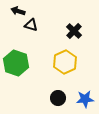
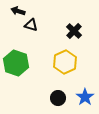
blue star: moved 2 px up; rotated 30 degrees counterclockwise
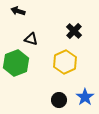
black triangle: moved 14 px down
green hexagon: rotated 20 degrees clockwise
black circle: moved 1 px right, 2 px down
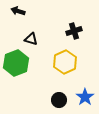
black cross: rotated 28 degrees clockwise
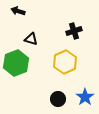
black circle: moved 1 px left, 1 px up
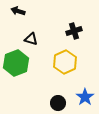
black circle: moved 4 px down
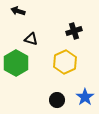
green hexagon: rotated 10 degrees counterclockwise
black circle: moved 1 px left, 3 px up
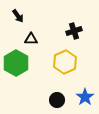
black arrow: moved 5 px down; rotated 144 degrees counterclockwise
black triangle: rotated 16 degrees counterclockwise
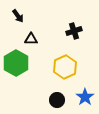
yellow hexagon: moved 5 px down
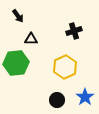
green hexagon: rotated 25 degrees clockwise
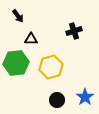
yellow hexagon: moved 14 px left; rotated 10 degrees clockwise
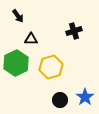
green hexagon: rotated 20 degrees counterclockwise
black circle: moved 3 px right
